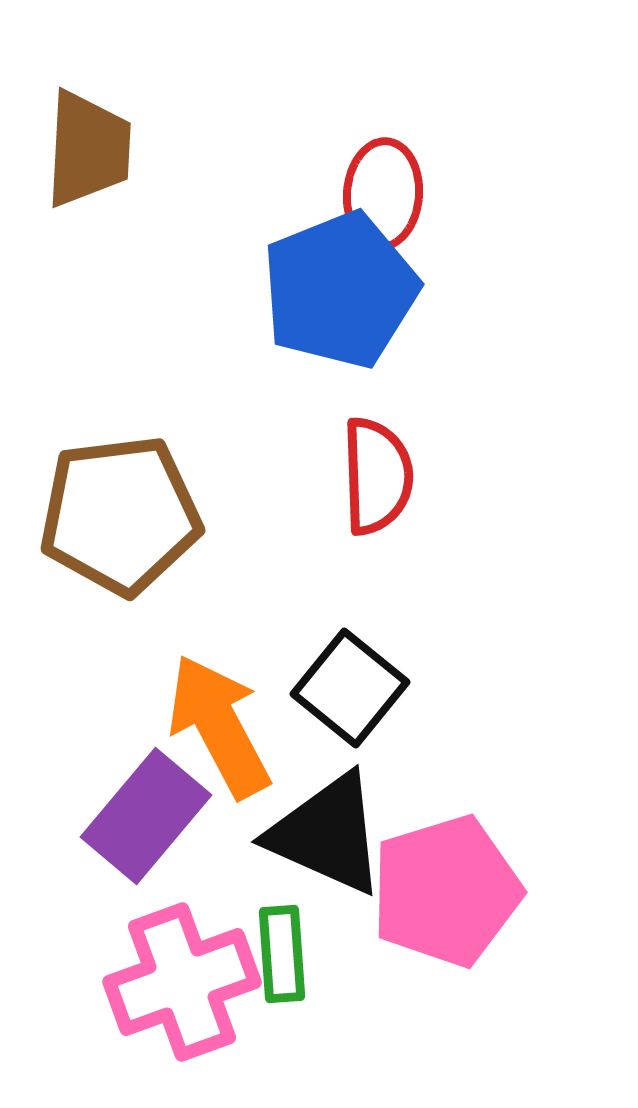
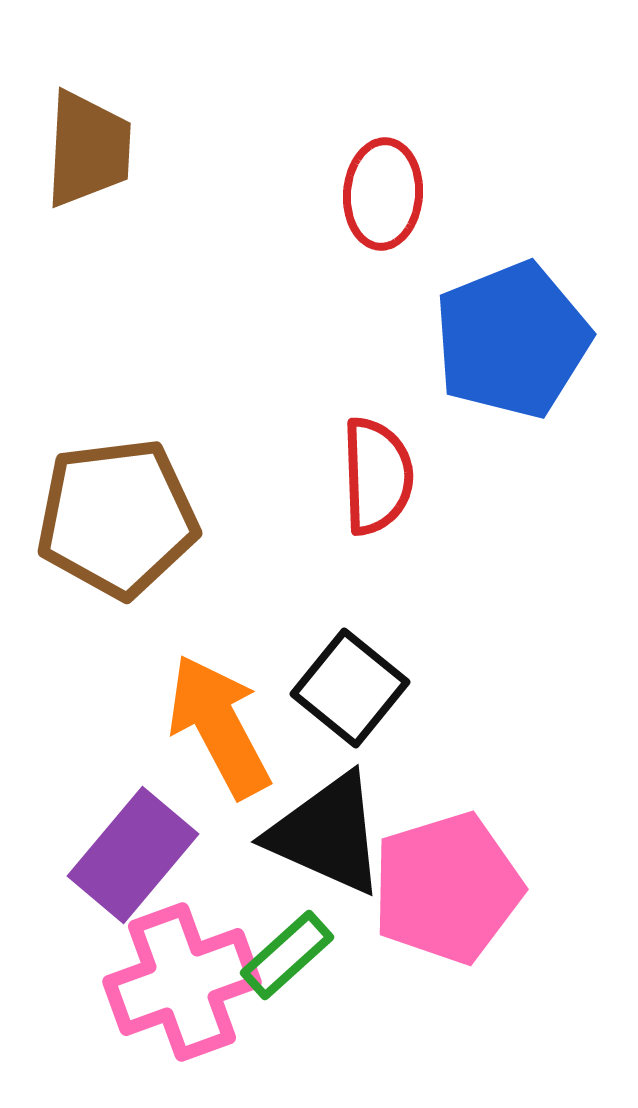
blue pentagon: moved 172 px right, 50 px down
brown pentagon: moved 3 px left, 3 px down
purple rectangle: moved 13 px left, 39 px down
pink pentagon: moved 1 px right, 3 px up
green rectangle: moved 5 px right, 1 px down; rotated 52 degrees clockwise
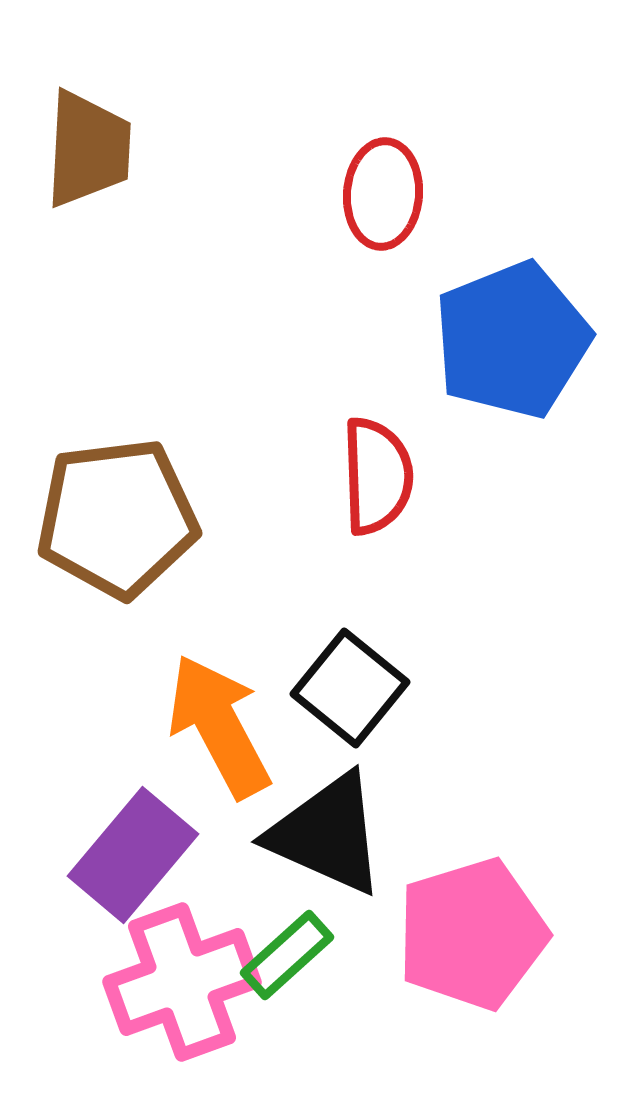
pink pentagon: moved 25 px right, 46 px down
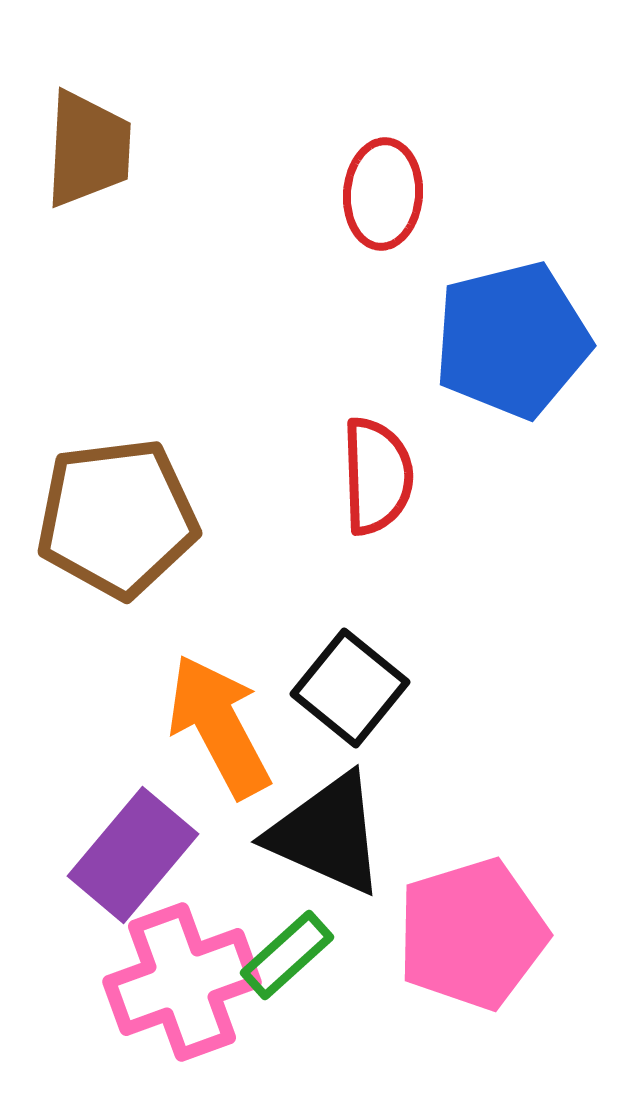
blue pentagon: rotated 8 degrees clockwise
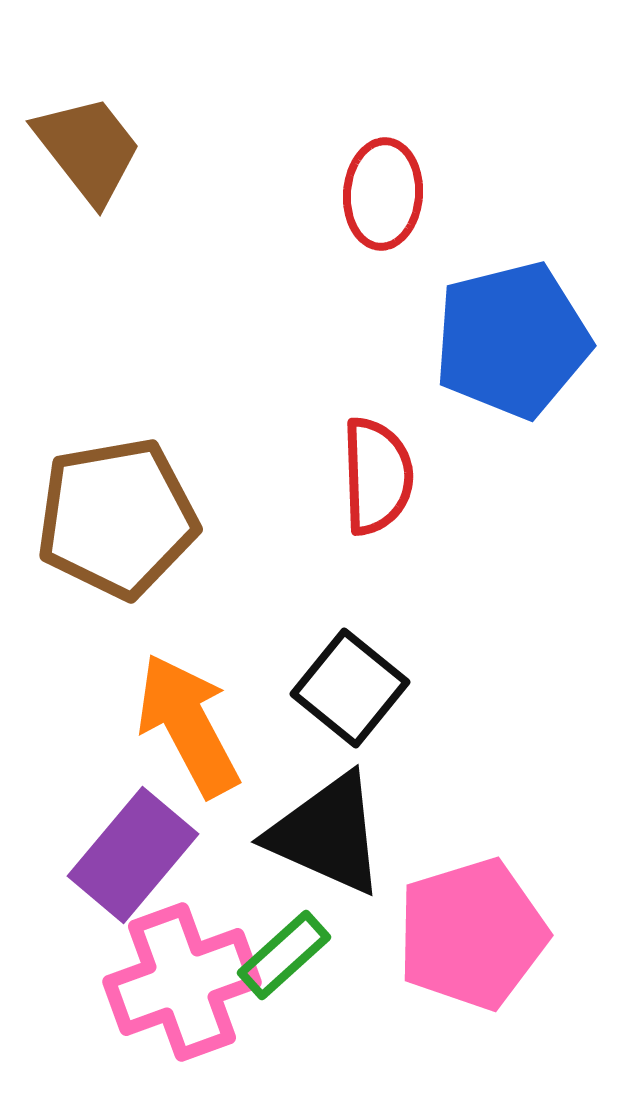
brown trapezoid: rotated 41 degrees counterclockwise
brown pentagon: rotated 3 degrees counterclockwise
orange arrow: moved 31 px left, 1 px up
green rectangle: moved 3 px left
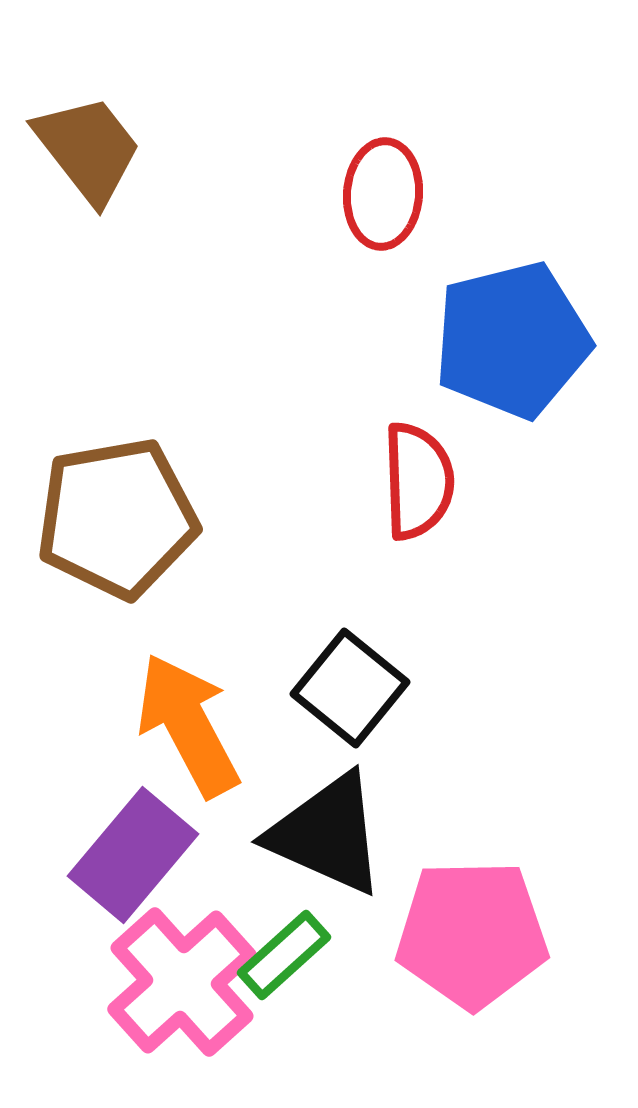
red semicircle: moved 41 px right, 5 px down
pink pentagon: rotated 16 degrees clockwise
pink cross: rotated 22 degrees counterclockwise
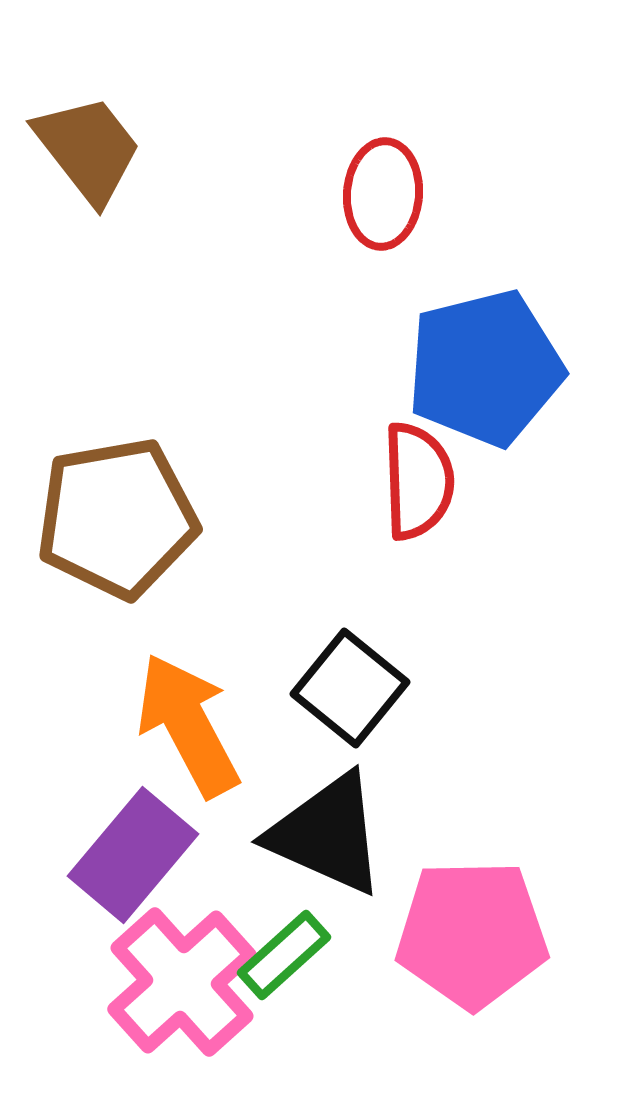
blue pentagon: moved 27 px left, 28 px down
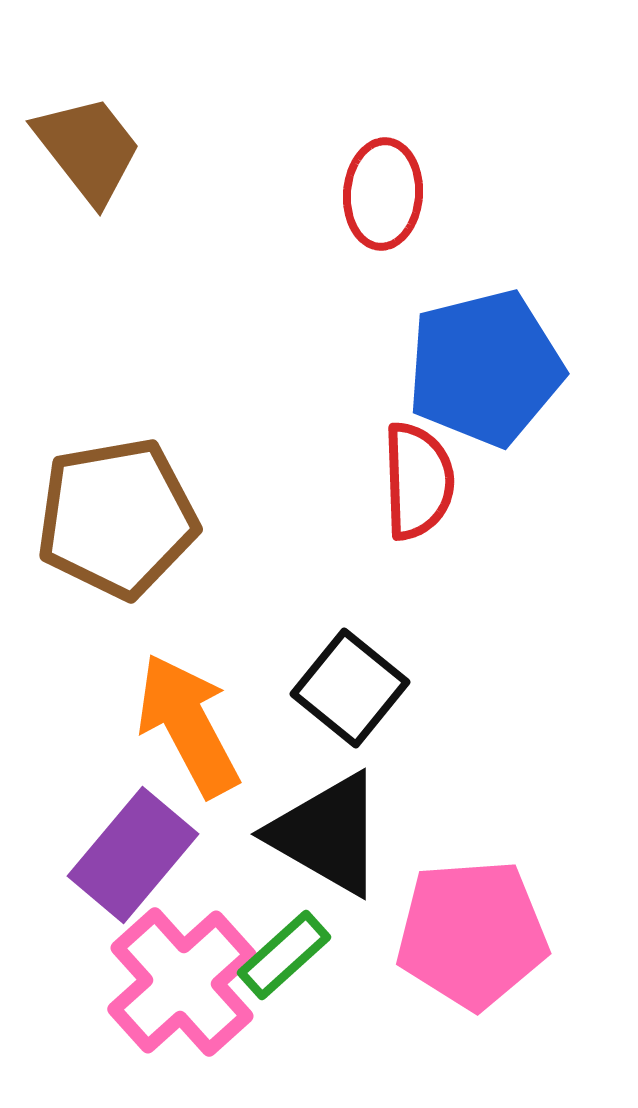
black triangle: rotated 6 degrees clockwise
pink pentagon: rotated 3 degrees counterclockwise
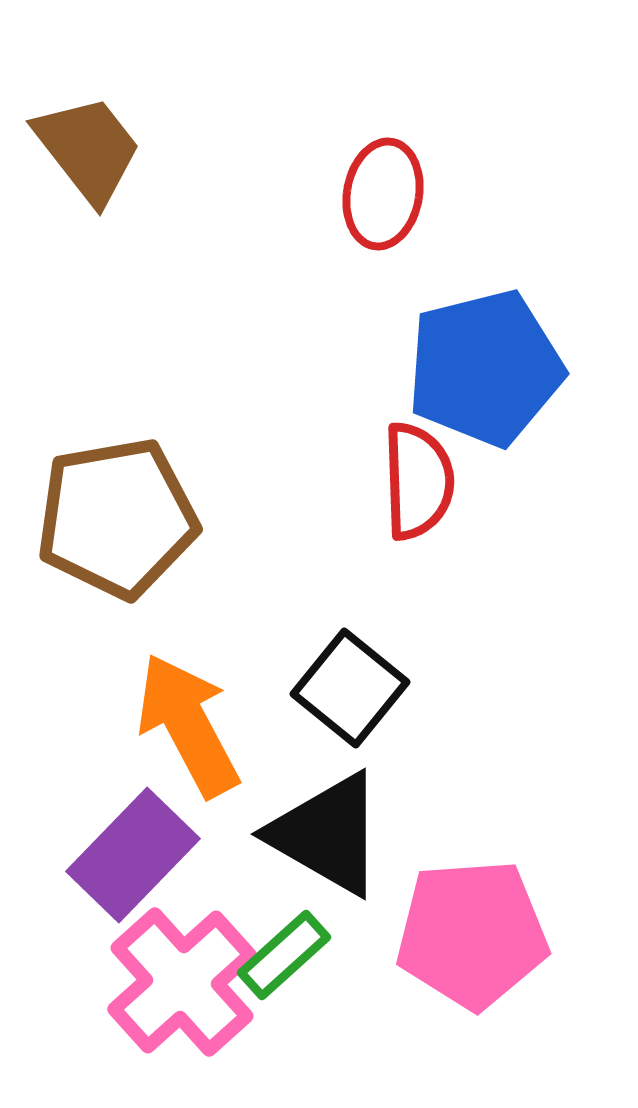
red ellipse: rotated 6 degrees clockwise
purple rectangle: rotated 4 degrees clockwise
